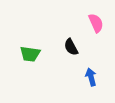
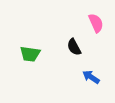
black semicircle: moved 3 px right
blue arrow: rotated 42 degrees counterclockwise
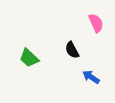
black semicircle: moved 2 px left, 3 px down
green trapezoid: moved 1 px left, 4 px down; rotated 35 degrees clockwise
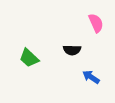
black semicircle: rotated 60 degrees counterclockwise
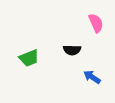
green trapezoid: rotated 65 degrees counterclockwise
blue arrow: moved 1 px right
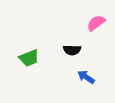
pink semicircle: rotated 102 degrees counterclockwise
blue arrow: moved 6 px left
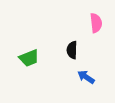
pink semicircle: rotated 120 degrees clockwise
black semicircle: rotated 90 degrees clockwise
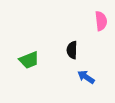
pink semicircle: moved 5 px right, 2 px up
green trapezoid: moved 2 px down
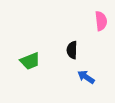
green trapezoid: moved 1 px right, 1 px down
